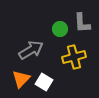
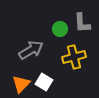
orange triangle: moved 5 px down
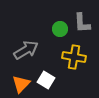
gray arrow: moved 5 px left
yellow cross: rotated 25 degrees clockwise
white square: moved 2 px right, 2 px up
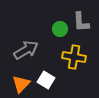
gray L-shape: moved 1 px left, 1 px up
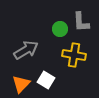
yellow cross: moved 2 px up
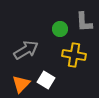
gray L-shape: moved 3 px right
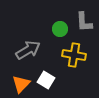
gray arrow: moved 2 px right
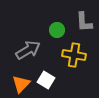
green circle: moved 3 px left, 1 px down
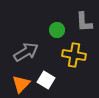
gray arrow: moved 2 px left, 2 px down
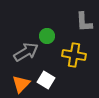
green circle: moved 10 px left, 6 px down
